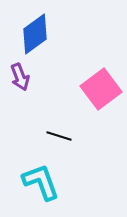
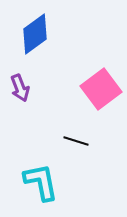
purple arrow: moved 11 px down
black line: moved 17 px right, 5 px down
cyan L-shape: rotated 9 degrees clockwise
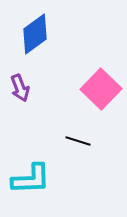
pink square: rotated 9 degrees counterclockwise
black line: moved 2 px right
cyan L-shape: moved 10 px left, 3 px up; rotated 99 degrees clockwise
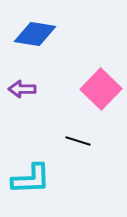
blue diamond: rotated 45 degrees clockwise
purple arrow: moved 2 px right, 1 px down; rotated 112 degrees clockwise
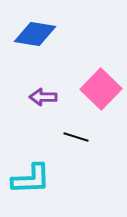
purple arrow: moved 21 px right, 8 px down
black line: moved 2 px left, 4 px up
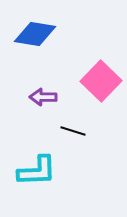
pink square: moved 8 px up
black line: moved 3 px left, 6 px up
cyan L-shape: moved 6 px right, 8 px up
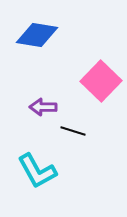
blue diamond: moved 2 px right, 1 px down
purple arrow: moved 10 px down
cyan L-shape: rotated 63 degrees clockwise
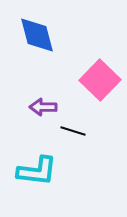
blue diamond: rotated 66 degrees clockwise
pink square: moved 1 px left, 1 px up
cyan L-shape: rotated 54 degrees counterclockwise
